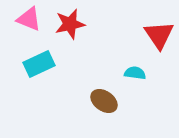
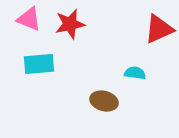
red triangle: moved 6 px up; rotated 40 degrees clockwise
cyan rectangle: rotated 20 degrees clockwise
brown ellipse: rotated 20 degrees counterclockwise
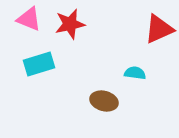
cyan rectangle: rotated 12 degrees counterclockwise
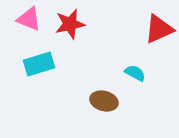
cyan semicircle: rotated 20 degrees clockwise
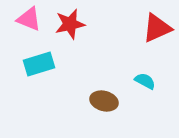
red triangle: moved 2 px left, 1 px up
cyan semicircle: moved 10 px right, 8 px down
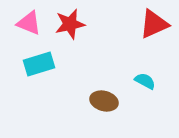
pink triangle: moved 4 px down
red triangle: moved 3 px left, 4 px up
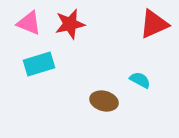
cyan semicircle: moved 5 px left, 1 px up
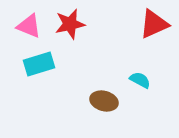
pink triangle: moved 3 px down
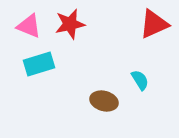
cyan semicircle: rotated 30 degrees clockwise
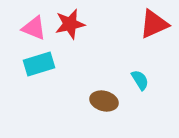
pink triangle: moved 5 px right, 2 px down
